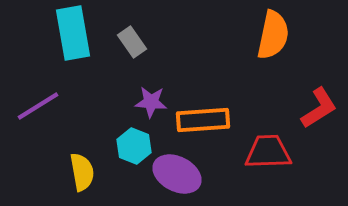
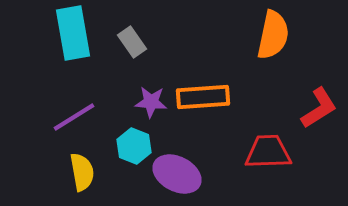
purple line: moved 36 px right, 11 px down
orange rectangle: moved 23 px up
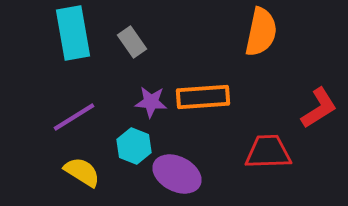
orange semicircle: moved 12 px left, 3 px up
yellow semicircle: rotated 48 degrees counterclockwise
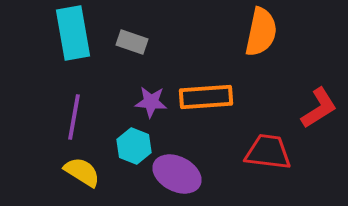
gray rectangle: rotated 36 degrees counterclockwise
orange rectangle: moved 3 px right
purple line: rotated 48 degrees counterclockwise
red trapezoid: rotated 9 degrees clockwise
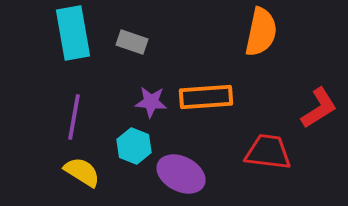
purple ellipse: moved 4 px right
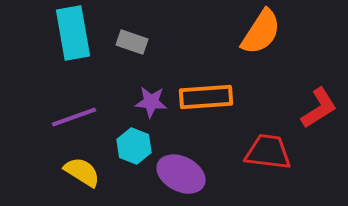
orange semicircle: rotated 21 degrees clockwise
purple line: rotated 60 degrees clockwise
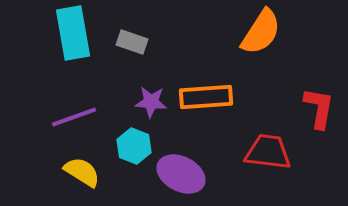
red L-shape: rotated 48 degrees counterclockwise
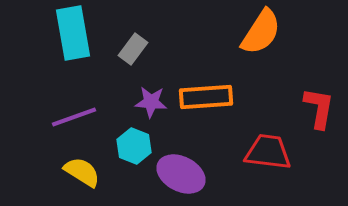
gray rectangle: moved 1 px right, 7 px down; rotated 72 degrees counterclockwise
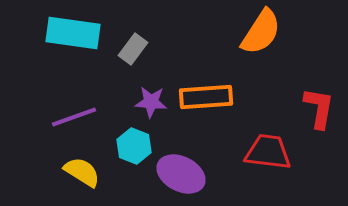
cyan rectangle: rotated 72 degrees counterclockwise
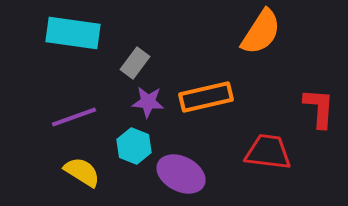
gray rectangle: moved 2 px right, 14 px down
orange rectangle: rotated 9 degrees counterclockwise
purple star: moved 3 px left
red L-shape: rotated 6 degrees counterclockwise
